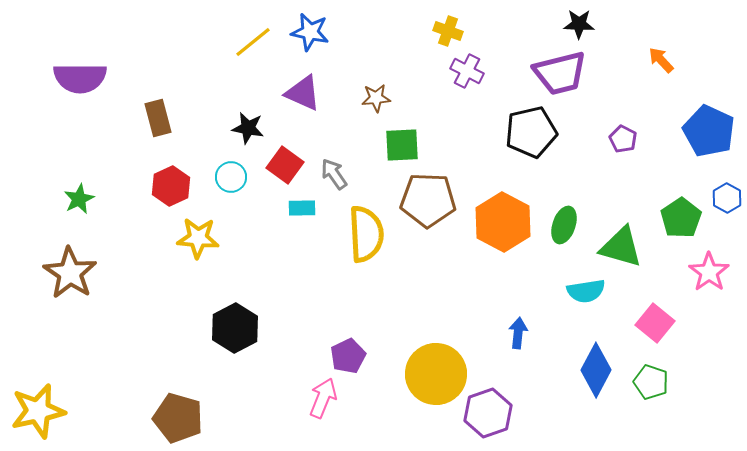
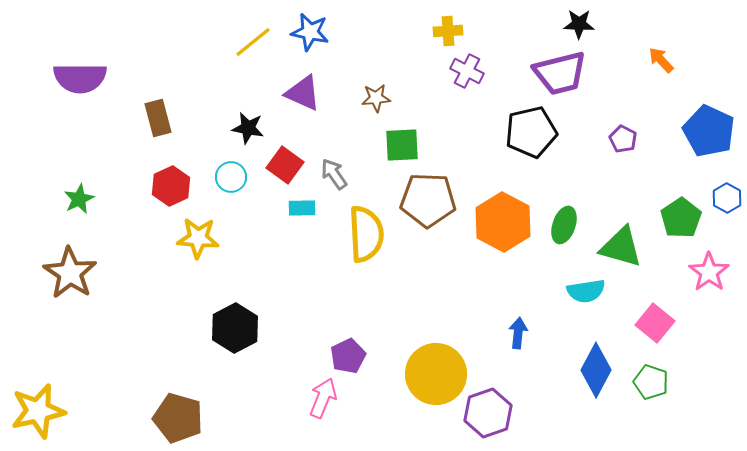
yellow cross at (448, 31): rotated 24 degrees counterclockwise
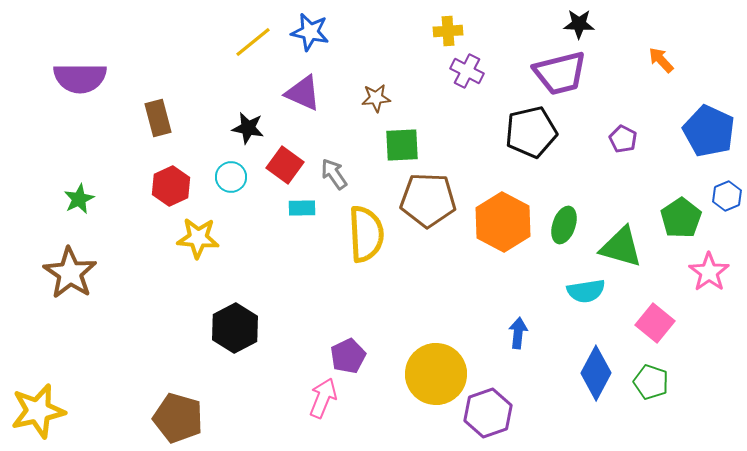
blue hexagon at (727, 198): moved 2 px up; rotated 8 degrees clockwise
blue diamond at (596, 370): moved 3 px down
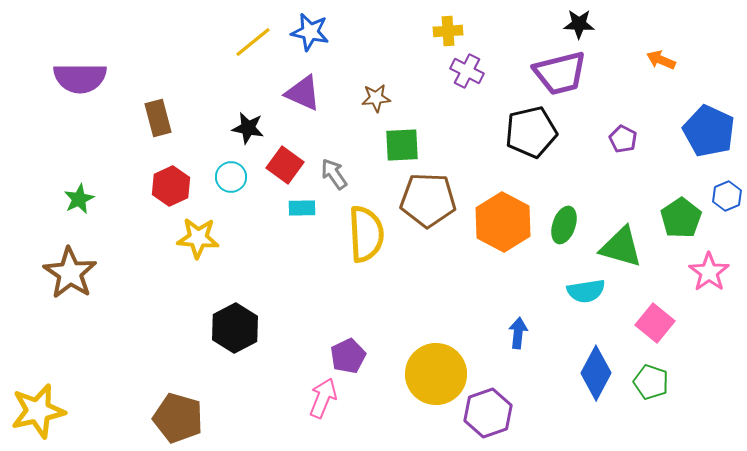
orange arrow at (661, 60): rotated 24 degrees counterclockwise
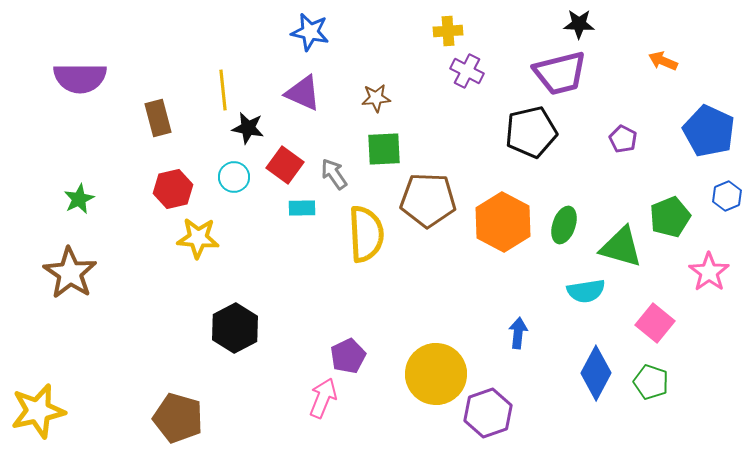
yellow line at (253, 42): moved 30 px left, 48 px down; rotated 57 degrees counterclockwise
orange arrow at (661, 60): moved 2 px right, 1 px down
green square at (402, 145): moved 18 px left, 4 px down
cyan circle at (231, 177): moved 3 px right
red hexagon at (171, 186): moved 2 px right, 3 px down; rotated 12 degrees clockwise
green pentagon at (681, 218): moved 11 px left, 1 px up; rotated 12 degrees clockwise
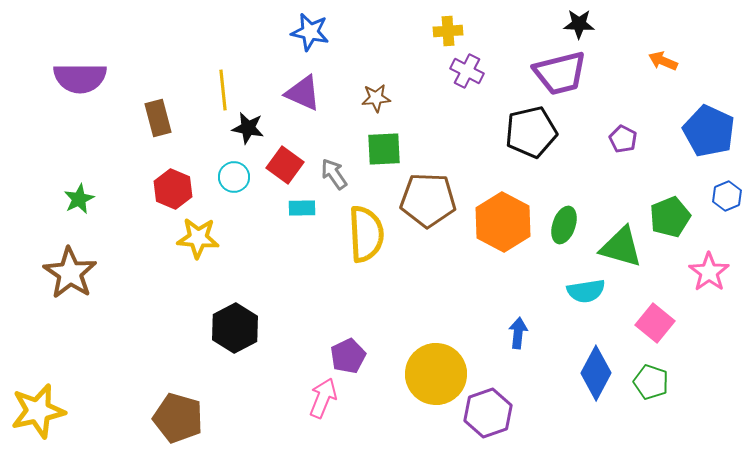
red hexagon at (173, 189): rotated 24 degrees counterclockwise
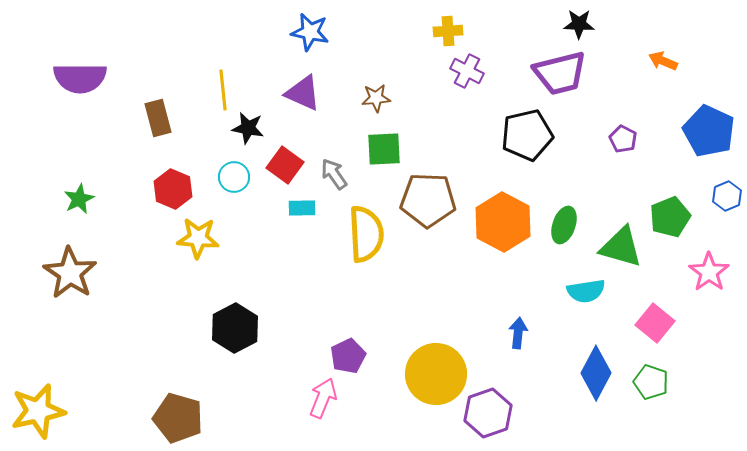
black pentagon at (531, 132): moved 4 px left, 3 px down
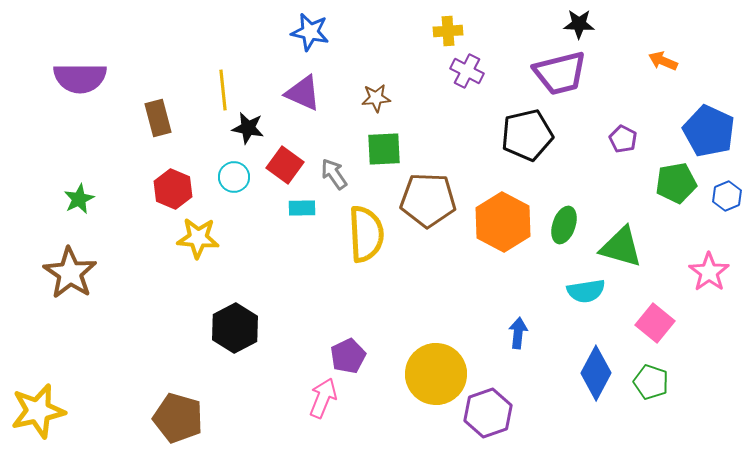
green pentagon at (670, 217): moved 6 px right, 34 px up; rotated 12 degrees clockwise
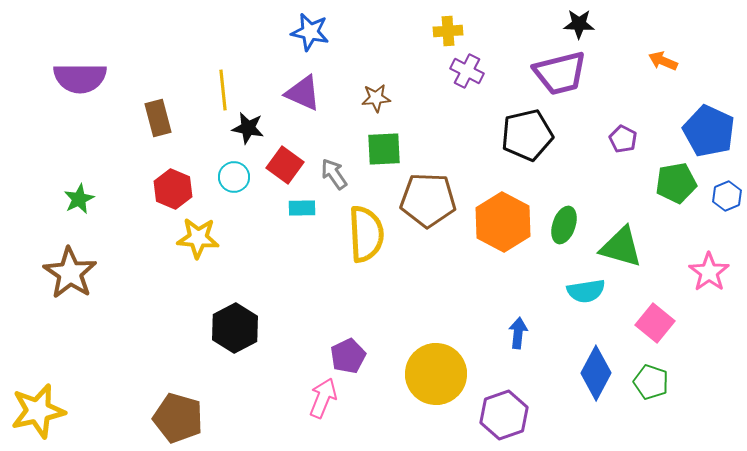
purple hexagon at (488, 413): moved 16 px right, 2 px down
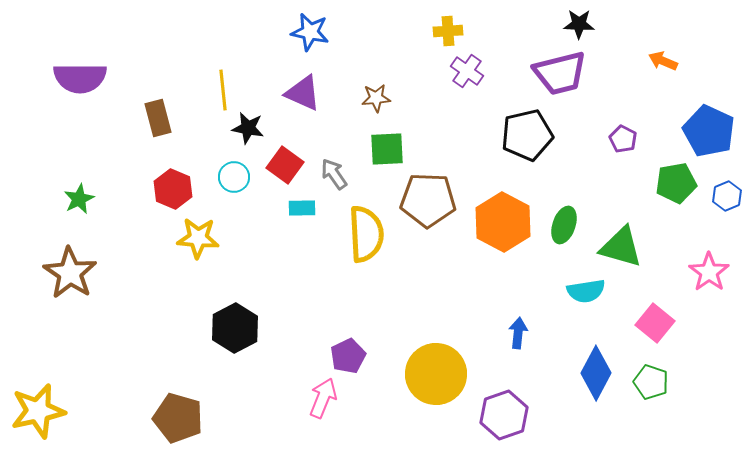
purple cross at (467, 71): rotated 8 degrees clockwise
green square at (384, 149): moved 3 px right
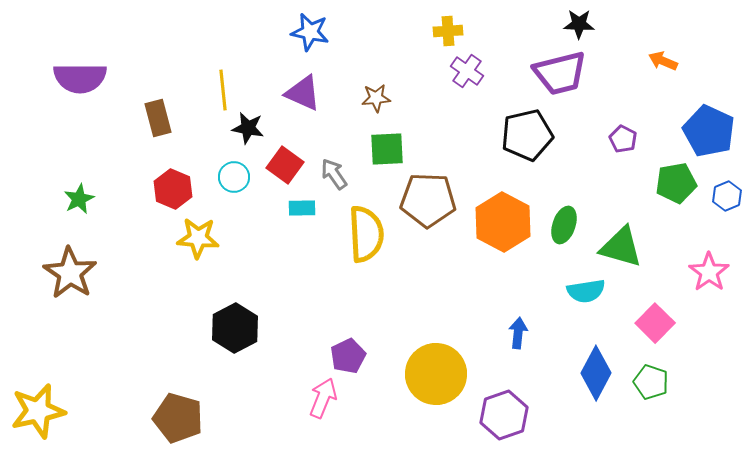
pink square at (655, 323): rotated 6 degrees clockwise
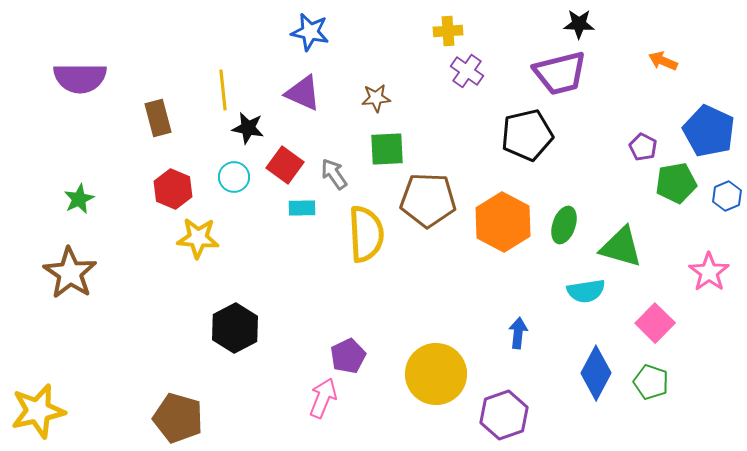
purple pentagon at (623, 139): moved 20 px right, 8 px down
